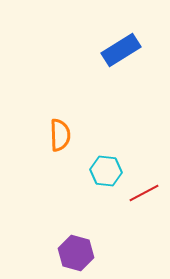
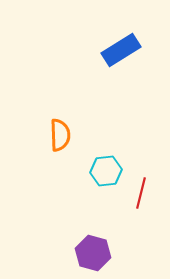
cyan hexagon: rotated 12 degrees counterclockwise
red line: moved 3 px left; rotated 48 degrees counterclockwise
purple hexagon: moved 17 px right
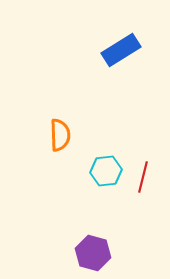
red line: moved 2 px right, 16 px up
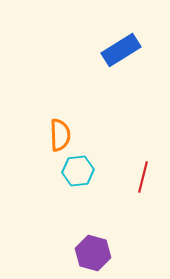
cyan hexagon: moved 28 px left
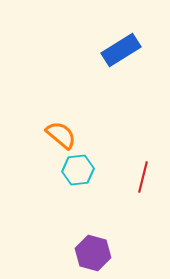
orange semicircle: moved 1 px right; rotated 48 degrees counterclockwise
cyan hexagon: moved 1 px up
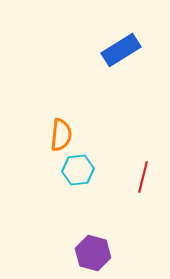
orange semicircle: rotated 56 degrees clockwise
